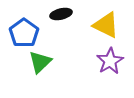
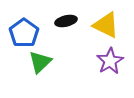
black ellipse: moved 5 px right, 7 px down
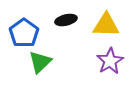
black ellipse: moved 1 px up
yellow triangle: rotated 24 degrees counterclockwise
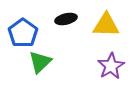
black ellipse: moved 1 px up
blue pentagon: moved 1 px left
purple star: moved 1 px right, 5 px down
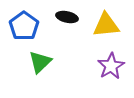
black ellipse: moved 1 px right, 2 px up; rotated 25 degrees clockwise
yellow triangle: rotated 8 degrees counterclockwise
blue pentagon: moved 1 px right, 7 px up
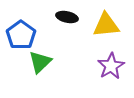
blue pentagon: moved 3 px left, 9 px down
